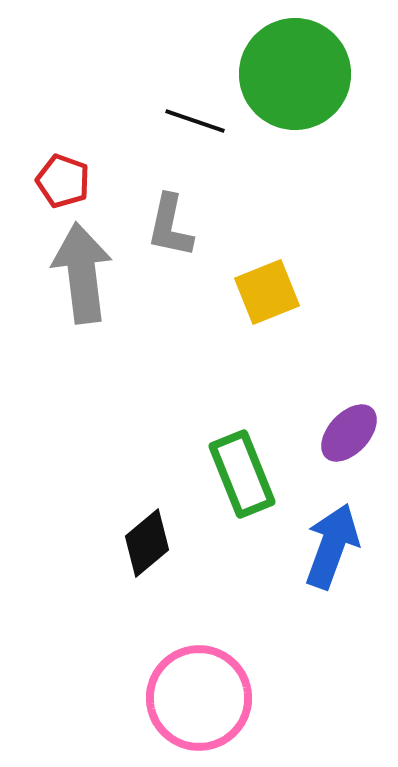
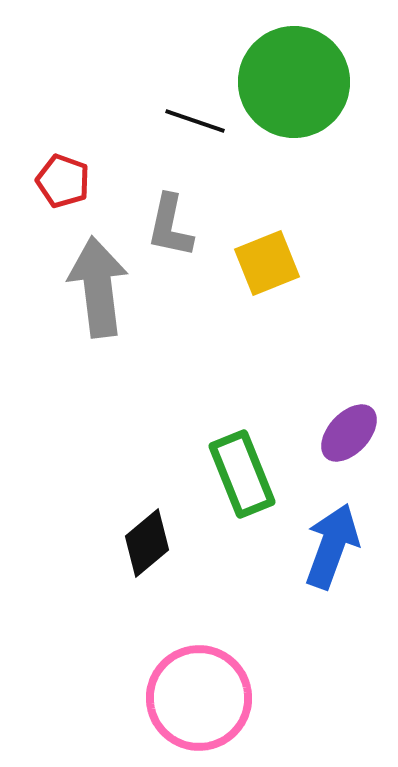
green circle: moved 1 px left, 8 px down
gray arrow: moved 16 px right, 14 px down
yellow square: moved 29 px up
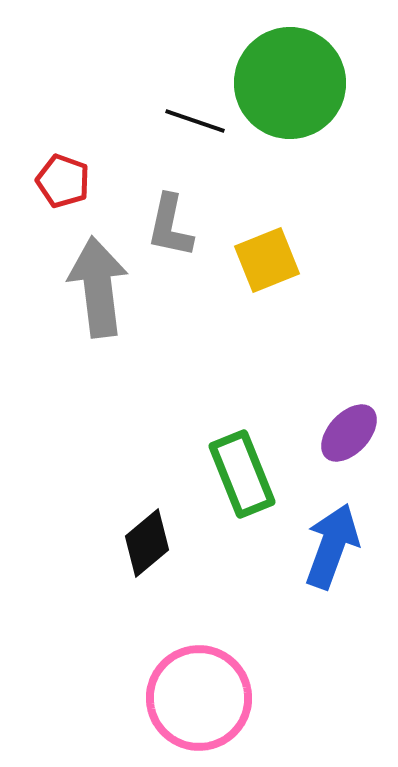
green circle: moved 4 px left, 1 px down
yellow square: moved 3 px up
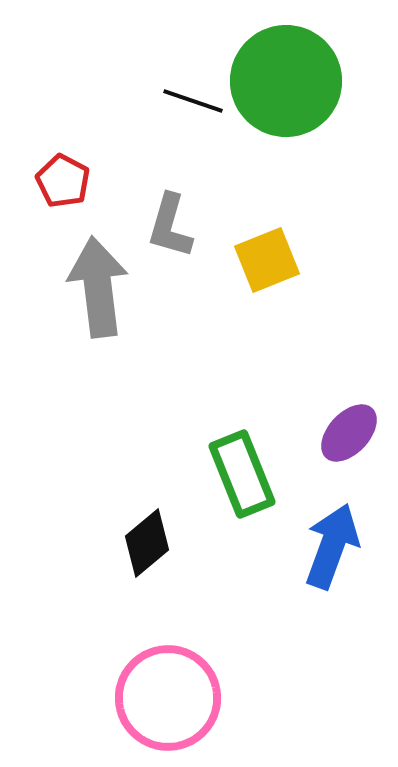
green circle: moved 4 px left, 2 px up
black line: moved 2 px left, 20 px up
red pentagon: rotated 8 degrees clockwise
gray L-shape: rotated 4 degrees clockwise
pink circle: moved 31 px left
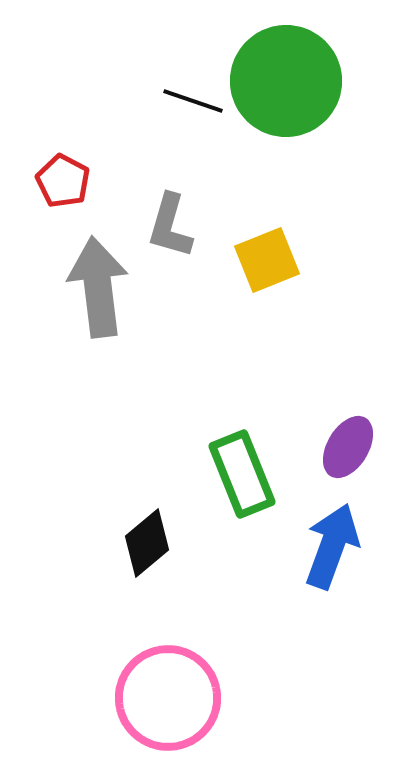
purple ellipse: moved 1 px left, 14 px down; rotated 12 degrees counterclockwise
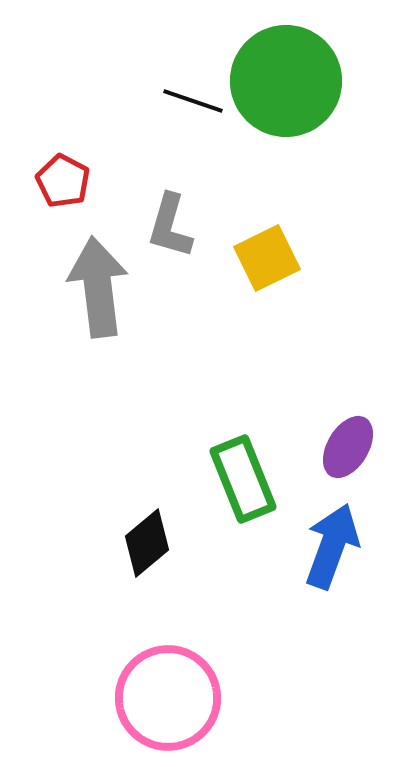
yellow square: moved 2 px up; rotated 4 degrees counterclockwise
green rectangle: moved 1 px right, 5 px down
